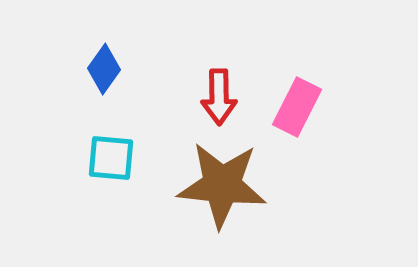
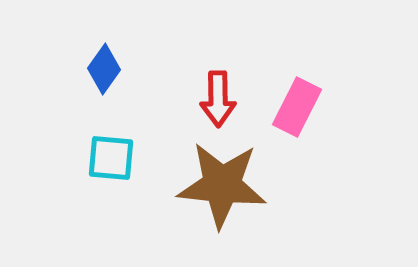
red arrow: moved 1 px left, 2 px down
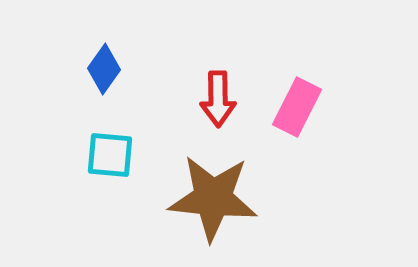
cyan square: moved 1 px left, 3 px up
brown star: moved 9 px left, 13 px down
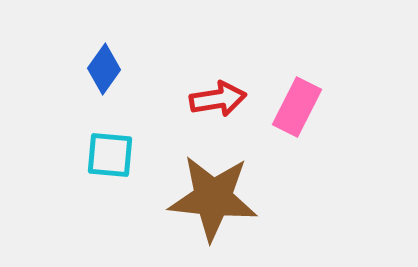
red arrow: rotated 98 degrees counterclockwise
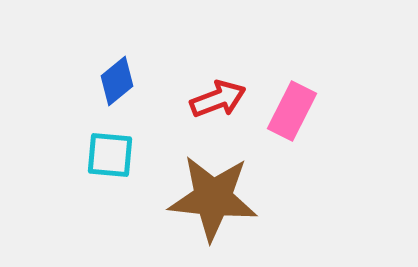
blue diamond: moved 13 px right, 12 px down; rotated 15 degrees clockwise
red arrow: rotated 12 degrees counterclockwise
pink rectangle: moved 5 px left, 4 px down
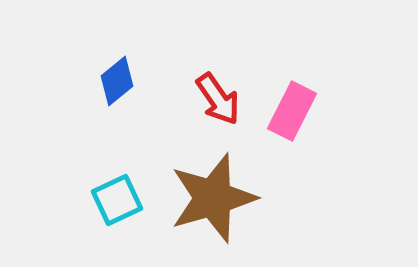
red arrow: rotated 76 degrees clockwise
cyan square: moved 7 px right, 45 px down; rotated 30 degrees counterclockwise
brown star: rotated 22 degrees counterclockwise
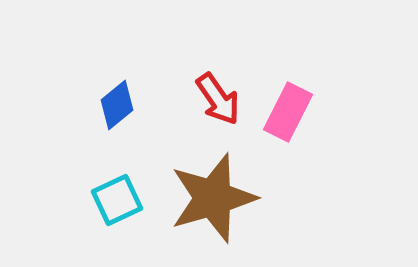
blue diamond: moved 24 px down
pink rectangle: moved 4 px left, 1 px down
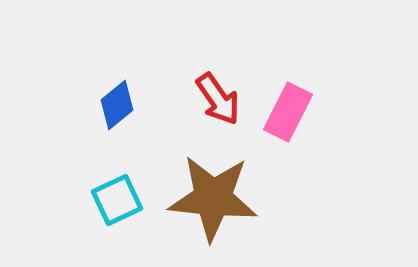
brown star: rotated 22 degrees clockwise
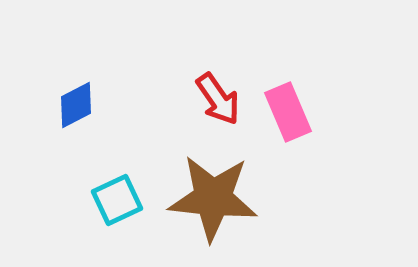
blue diamond: moved 41 px left; rotated 12 degrees clockwise
pink rectangle: rotated 50 degrees counterclockwise
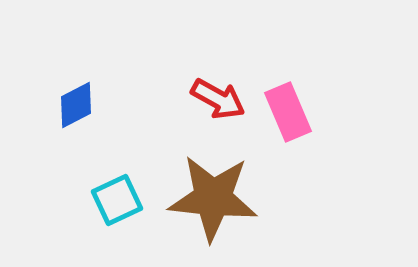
red arrow: rotated 26 degrees counterclockwise
